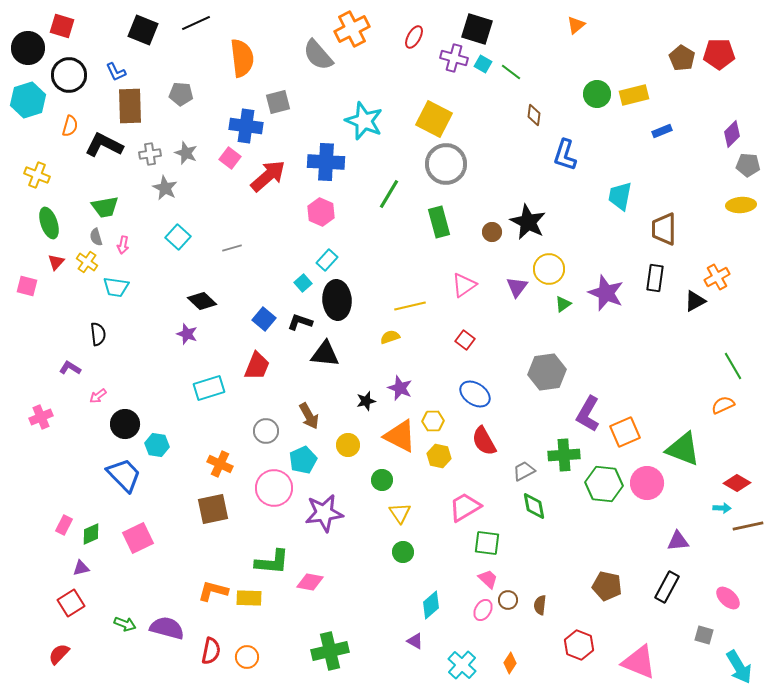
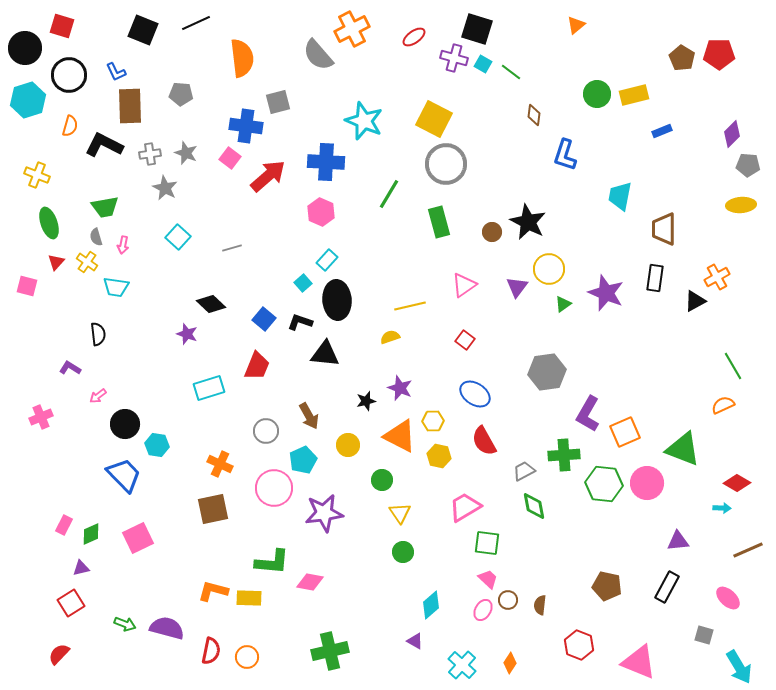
red ellipse at (414, 37): rotated 25 degrees clockwise
black circle at (28, 48): moved 3 px left
black diamond at (202, 301): moved 9 px right, 3 px down
brown line at (748, 526): moved 24 px down; rotated 12 degrees counterclockwise
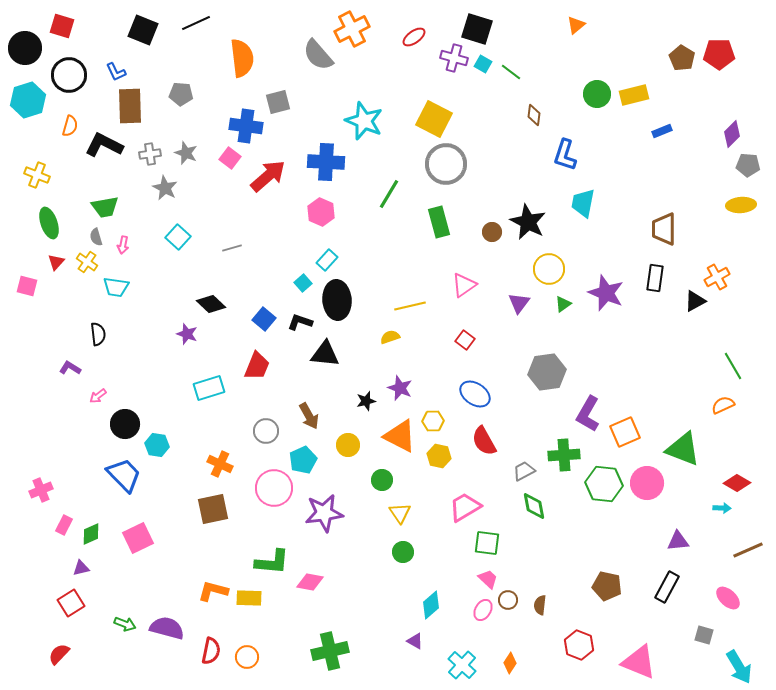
cyan trapezoid at (620, 196): moved 37 px left, 7 px down
purple triangle at (517, 287): moved 2 px right, 16 px down
pink cross at (41, 417): moved 73 px down
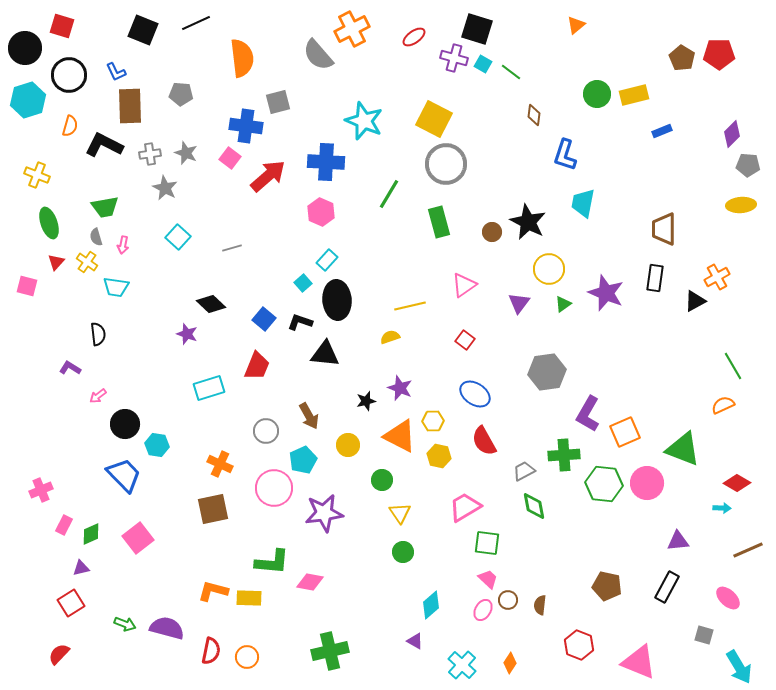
pink square at (138, 538): rotated 12 degrees counterclockwise
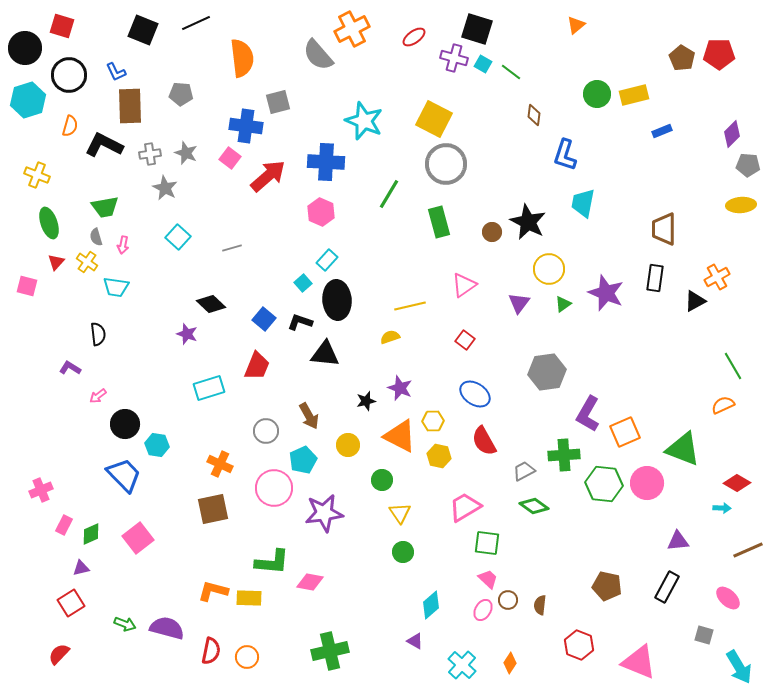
green diamond at (534, 506): rotated 44 degrees counterclockwise
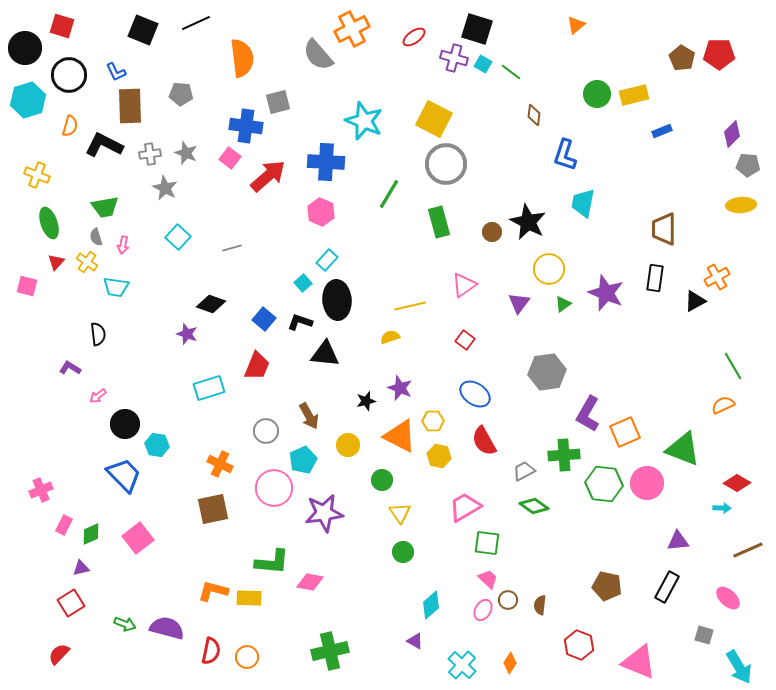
black diamond at (211, 304): rotated 24 degrees counterclockwise
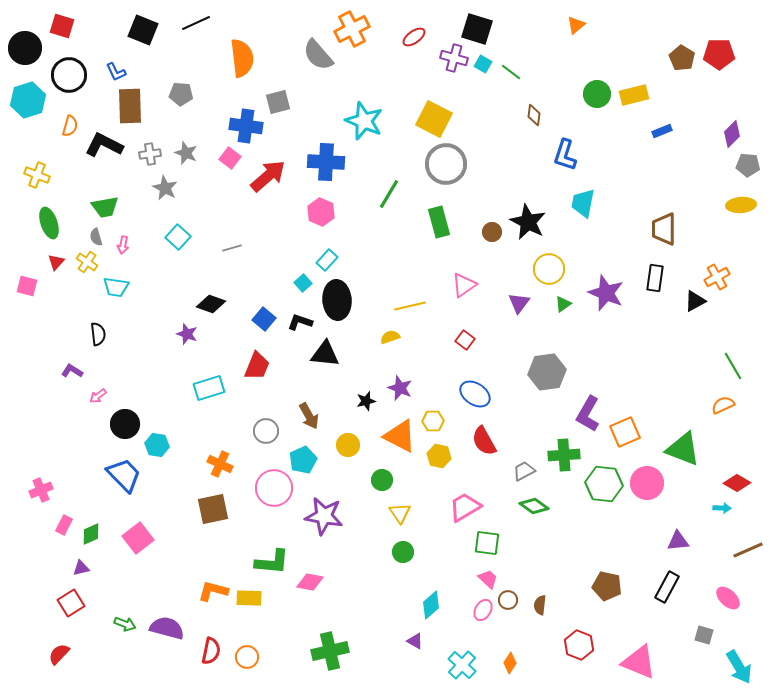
purple L-shape at (70, 368): moved 2 px right, 3 px down
purple star at (324, 513): moved 3 px down; rotated 18 degrees clockwise
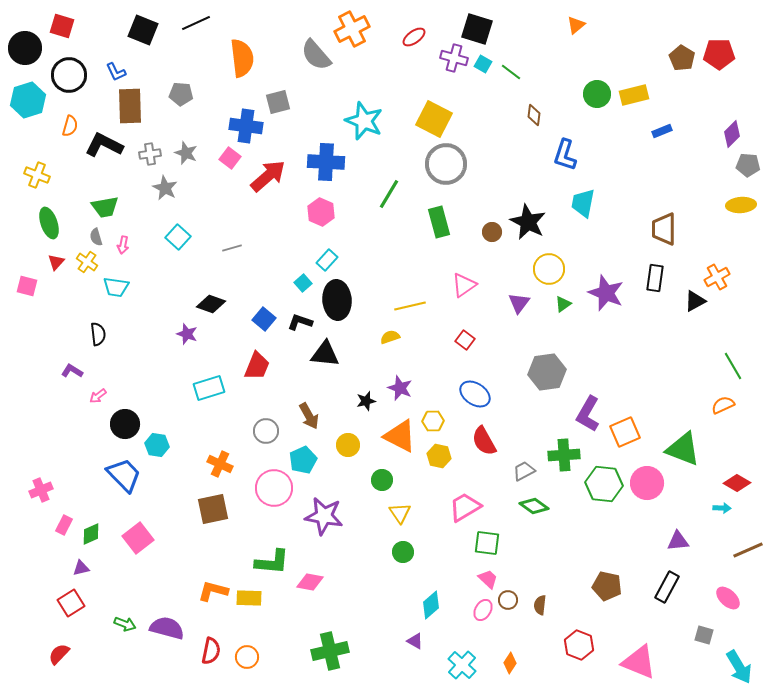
gray semicircle at (318, 55): moved 2 px left
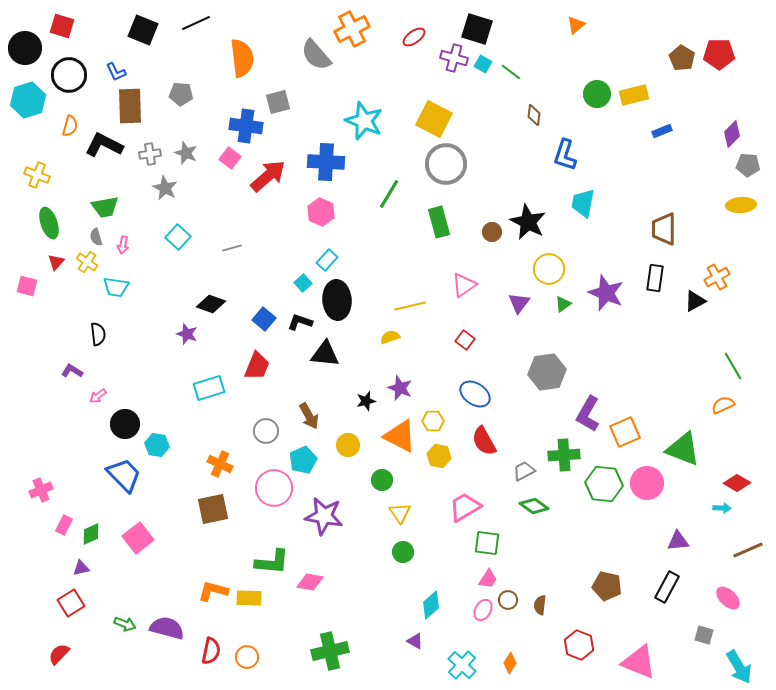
pink trapezoid at (488, 579): rotated 80 degrees clockwise
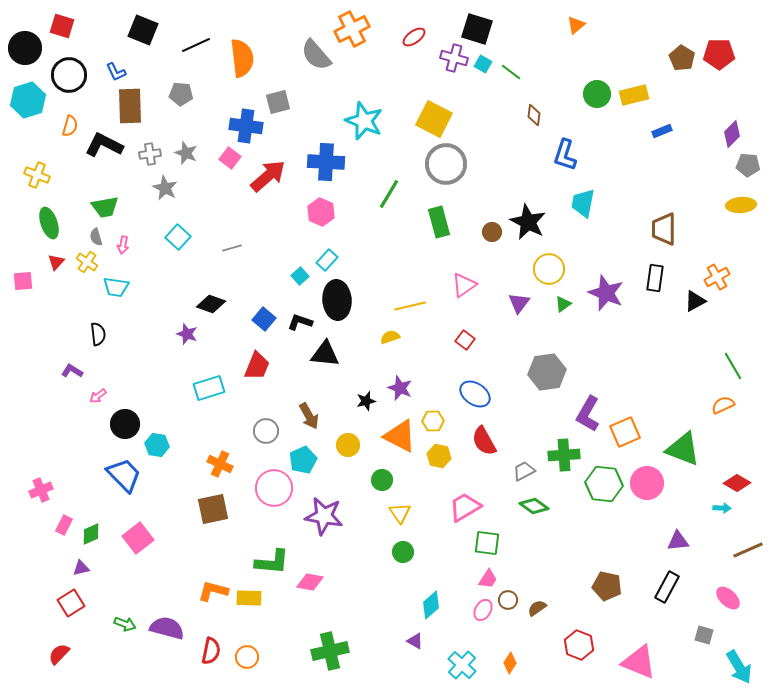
black line at (196, 23): moved 22 px down
cyan square at (303, 283): moved 3 px left, 7 px up
pink square at (27, 286): moved 4 px left, 5 px up; rotated 20 degrees counterclockwise
brown semicircle at (540, 605): moved 3 px left, 3 px down; rotated 48 degrees clockwise
